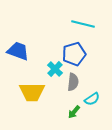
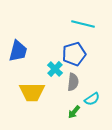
blue trapezoid: rotated 85 degrees clockwise
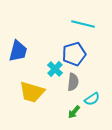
yellow trapezoid: rotated 16 degrees clockwise
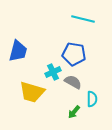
cyan line: moved 5 px up
blue pentagon: rotated 25 degrees clockwise
cyan cross: moved 2 px left, 3 px down; rotated 21 degrees clockwise
gray semicircle: rotated 66 degrees counterclockwise
cyan semicircle: rotated 56 degrees counterclockwise
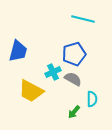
blue pentagon: rotated 25 degrees counterclockwise
gray semicircle: moved 3 px up
yellow trapezoid: moved 1 px left, 1 px up; rotated 12 degrees clockwise
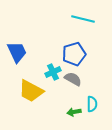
blue trapezoid: moved 1 px left, 1 px down; rotated 40 degrees counterclockwise
cyan semicircle: moved 5 px down
green arrow: rotated 40 degrees clockwise
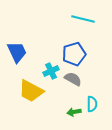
cyan cross: moved 2 px left, 1 px up
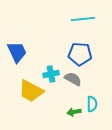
cyan line: rotated 20 degrees counterclockwise
blue pentagon: moved 6 px right; rotated 20 degrees clockwise
cyan cross: moved 3 px down; rotated 14 degrees clockwise
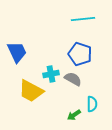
blue pentagon: rotated 15 degrees clockwise
green arrow: moved 3 px down; rotated 24 degrees counterclockwise
